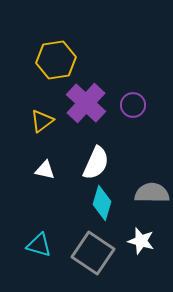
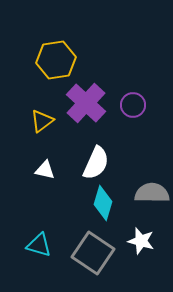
cyan diamond: moved 1 px right
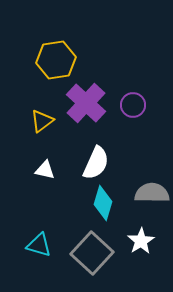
white star: rotated 24 degrees clockwise
gray square: moved 1 px left; rotated 9 degrees clockwise
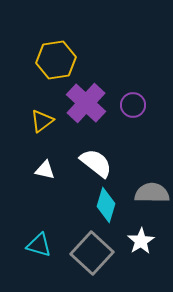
white semicircle: rotated 76 degrees counterclockwise
cyan diamond: moved 3 px right, 2 px down
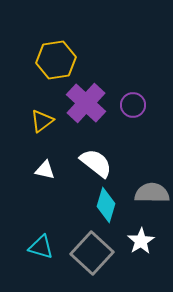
cyan triangle: moved 2 px right, 2 px down
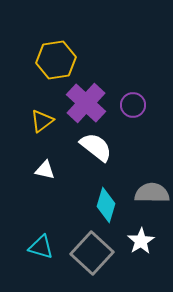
white semicircle: moved 16 px up
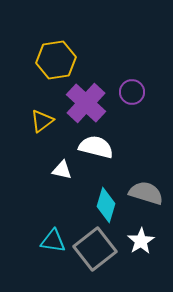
purple circle: moved 1 px left, 13 px up
white semicircle: rotated 24 degrees counterclockwise
white triangle: moved 17 px right
gray semicircle: moved 6 px left; rotated 16 degrees clockwise
cyan triangle: moved 12 px right, 6 px up; rotated 8 degrees counterclockwise
gray square: moved 3 px right, 4 px up; rotated 9 degrees clockwise
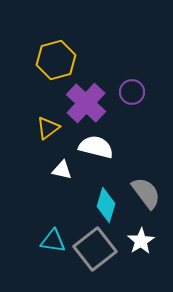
yellow hexagon: rotated 6 degrees counterclockwise
yellow triangle: moved 6 px right, 7 px down
gray semicircle: rotated 36 degrees clockwise
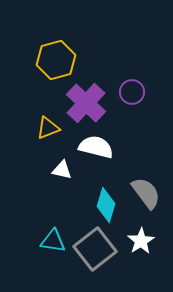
yellow triangle: rotated 15 degrees clockwise
